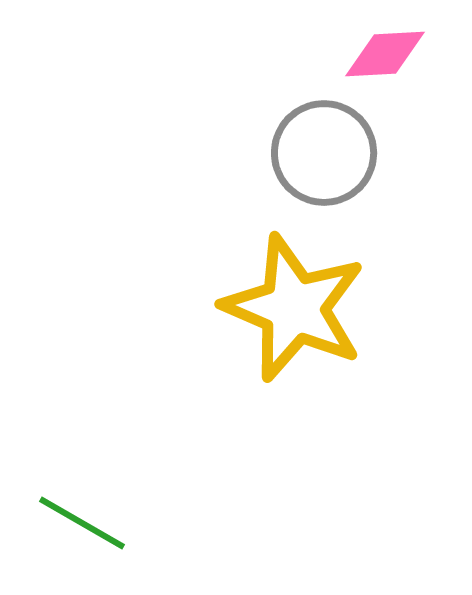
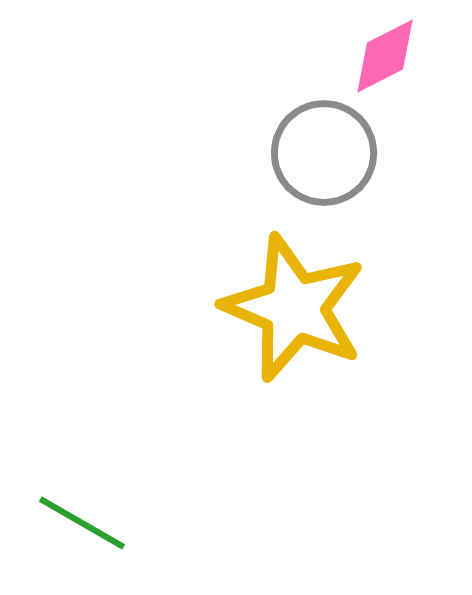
pink diamond: moved 2 px down; rotated 24 degrees counterclockwise
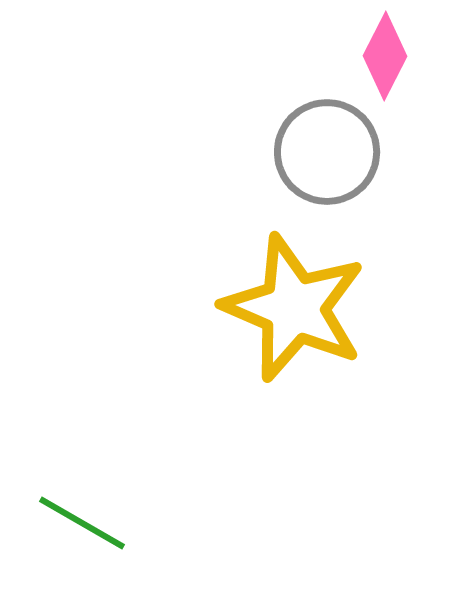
pink diamond: rotated 36 degrees counterclockwise
gray circle: moved 3 px right, 1 px up
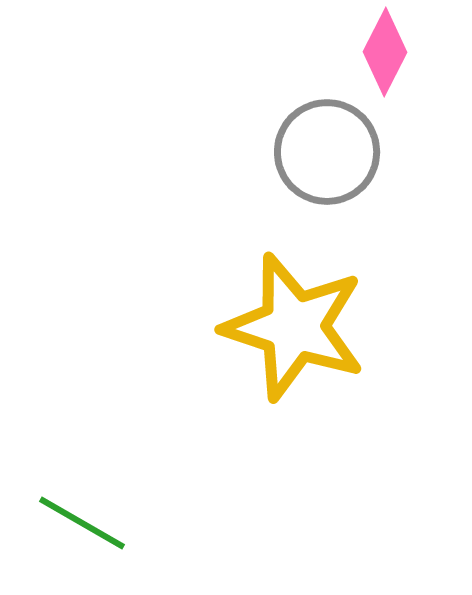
pink diamond: moved 4 px up
yellow star: moved 19 px down; rotated 5 degrees counterclockwise
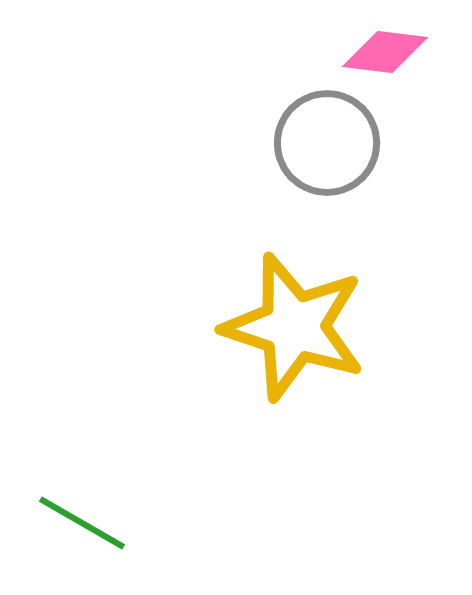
pink diamond: rotated 70 degrees clockwise
gray circle: moved 9 px up
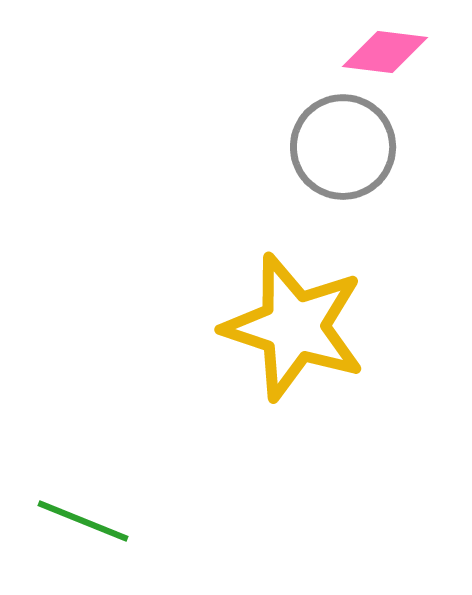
gray circle: moved 16 px right, 4 px down
green line: moved 1 px right, 2 px up; rotated 8 degrees counterclockwise
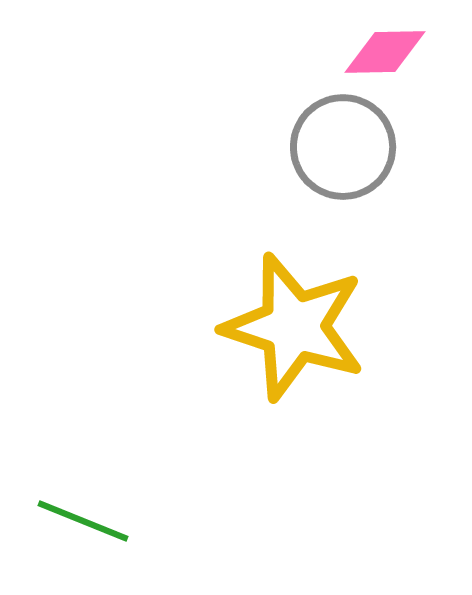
pink diamond: rotated 8 degrees counterclockwise
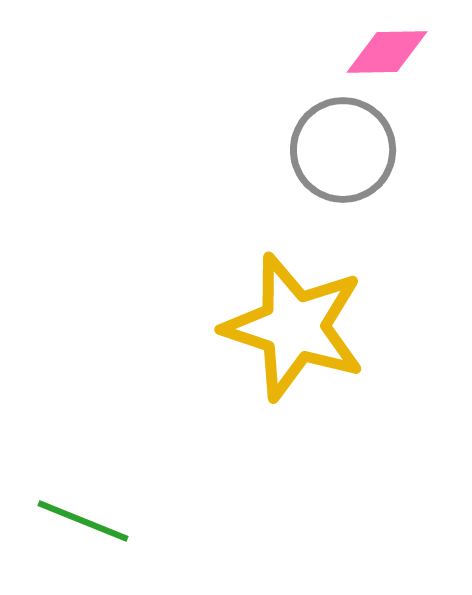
pink diamond: moved 2 px right
gray circle: moved 3 px down
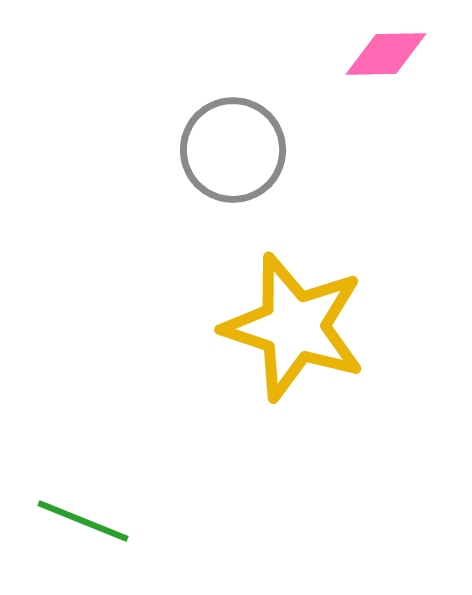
pink diamond: moved 1 px left, 2 px down
gray circle: moved 110 px left
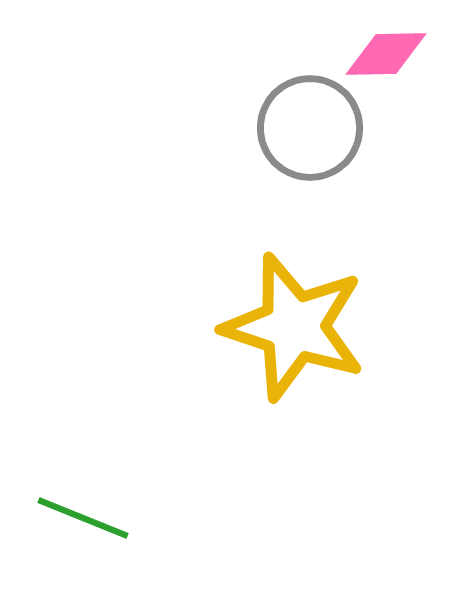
gray circle: moved 77 px right, 22 px up
green line: moved 3 px up
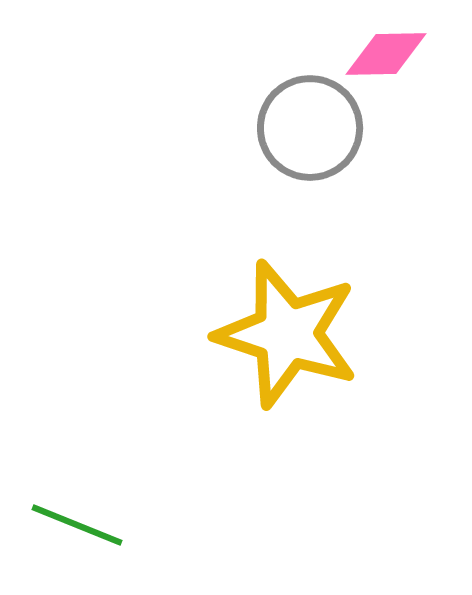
yellow star: moved 7 px left, 7 px down
green line: moved 6 px left, 7 px down
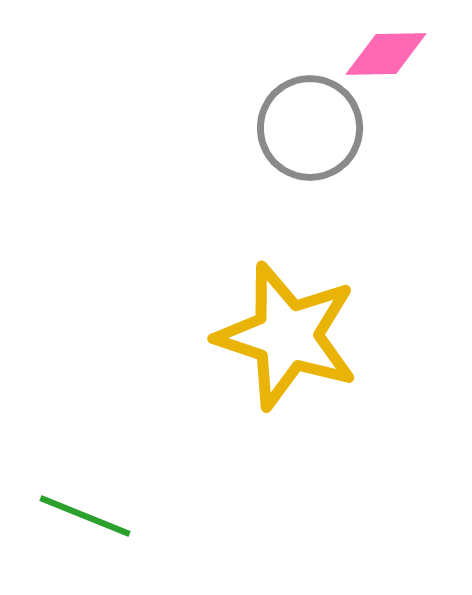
yellow star: moved 2 px down
green line: moved 8 px right, 9 px up
